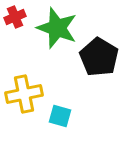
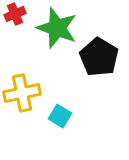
red cross: moved 3 px up
yellow cross: moved 2 px left, 1 px up
cyan square: rotated 15 degrees clockwise
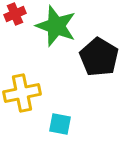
green star: moved 1 px left, 2 px up
cyan square: moved 8 px down; rotated 20 degrees counterclockwise
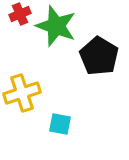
red cross: moved 5 px right
black pentagon: moved 1 px up
yellow cross: rotated 6 degrees counterclockwise
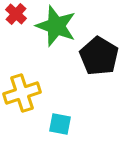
red cross: moved 4 px left; rotated 25 degrees counterclockwise
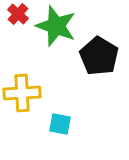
red cross: moved 2 px right
yellow cross: rotated 15 degrees clockwise
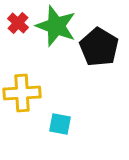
red cross: moved 9 px down
black pentagon: moved 9 px up
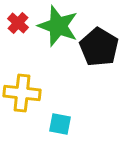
green star: moved 2 px right
yellow cross: rotated 9 degrees clockwise
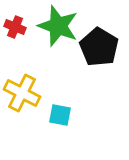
red cross: moved 3 px left, 4 px down; rotated 20 degrees counterclockwise
yellow cross: rotated 21 degrees clockwise
cyan square: moved 9 px up
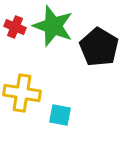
green star: moved 5 px left
yellow cross: rotated 18 degrees counterclockwise
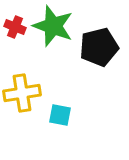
black pentagon: rotated 27 degrees clockwise
yellow cross: rotated 18 degrees counterclockwise
